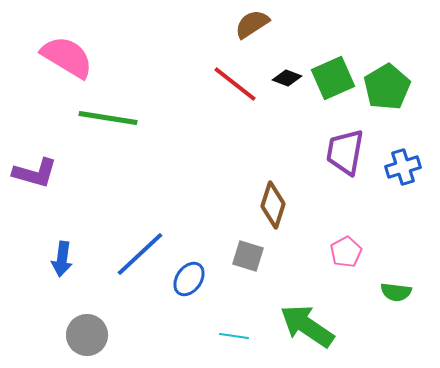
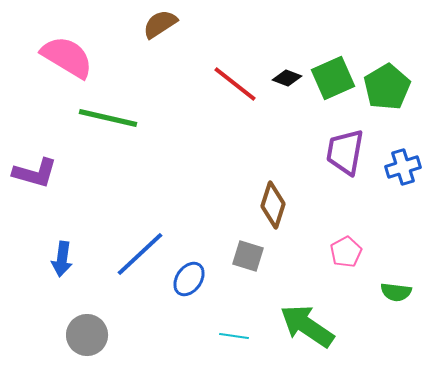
brown semicircle: moved 92 px left
green line: rotated 4 degrees clockwise
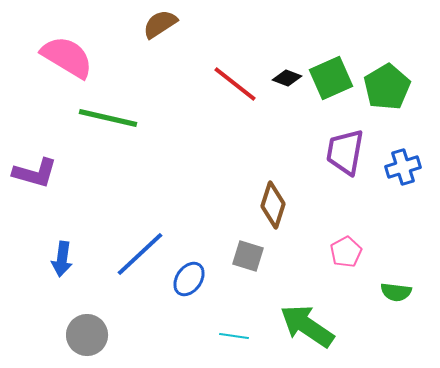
green square: moved 2 px left
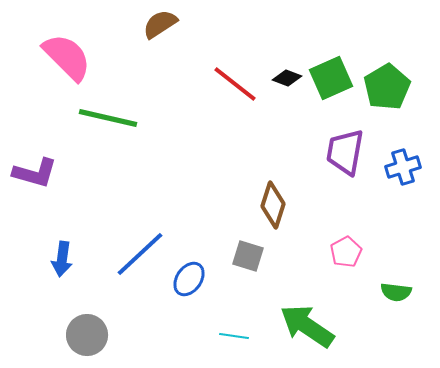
pink semicircle: rotated 14 degrees clockwise
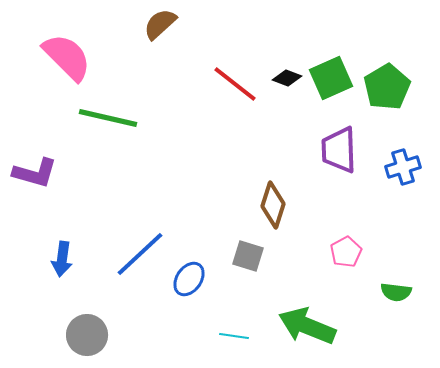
brown semicircle: rotated 9 degrees counterclockwise
purple trapezoid: moved 6 px left, 2 px up; rotated 12 degrees counterclockwise
green arrow: rotated 12 degrees counterclockwise
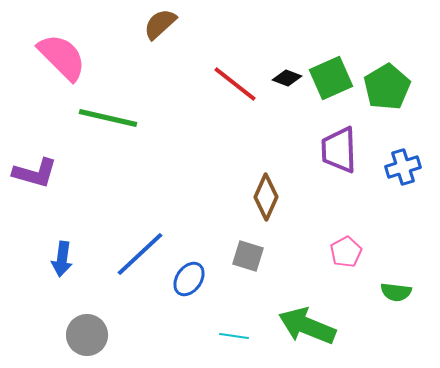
pink semicircle: moved 5 px left
brown diamond: moved 7 px left, 8 px up; rotated 6 degrees clockwise
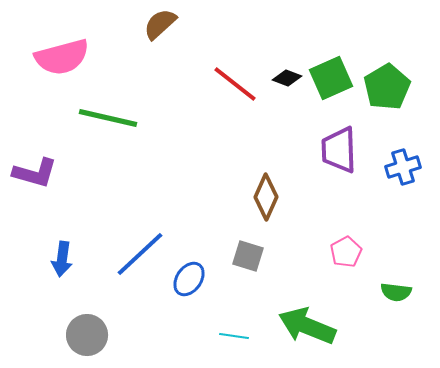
pink semicircle: rotated 120 degrees clockwise
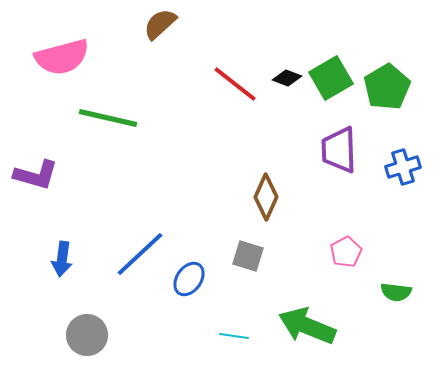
green square: rotated 6 degrees counterclockwise
purple L-shape: moved 1 px right, 2 px down
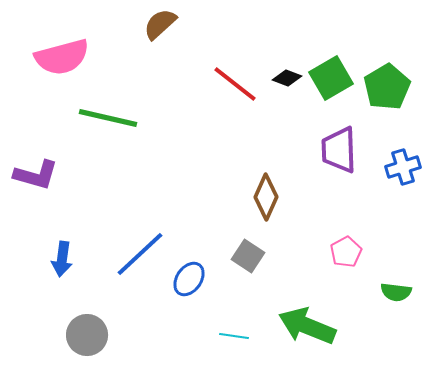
gray square: rotated 16 degrees clockwise
